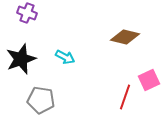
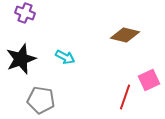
purple cross: moved 2 px left
brown diamond: moved 2 px up
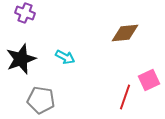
brown diamond: moved 2 px up; rotated 20 degrees counterclockwise
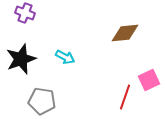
gray pentagon: moved 1 px right, 1 px down
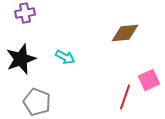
purple cross: rotated 30 degrees counterclockwise
gray pentagon: moved 5 px left, 1 px down; rotated 12 degrees clockwise
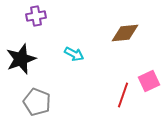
purple cross: moved 11 px right, 3 px down
cyan arrow: moved 9 px right, 3 px up
pink square: moved 1 px down
red line: moved 2 px left, 2 px up
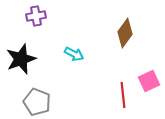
brown diamond: rotated 48 degrees counterclockwise
red line: rotated 25 degrees counterclockwise
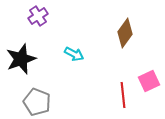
purple cross: moved 2 px right; rotated 24 degrees counterclockwise
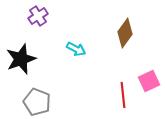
cyan arrow: moved 2 px right, 5 px up
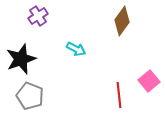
brown diamond: moved 3 px left, 12 px up
pink square: rotated 15 degrees counterclockwise
red line: moved 4 px left
gray pentagon: moved 7 px left, 6 px up
